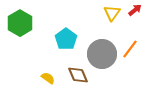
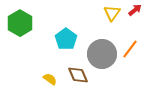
yellow semicircle: moved 2 px right, 1 px down
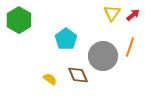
red arrow: moved 2 px left, 5 px down
green hexagon: moved 1 px left, 3 px up
orange line: moved 2 px up; rotated 18 degrees counterclockwise
gray circle: moved 1 px right, 2 px down
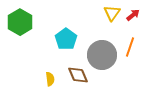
green hexagon: moved 1 px right, 2 px down
gray circle: moved 1 px left, 1 px up
yellow semicircle: rotated 48 degrees clockwise
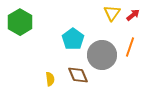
cyan pentagon: moved 7 px right
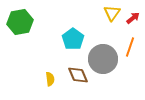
red arrow: moved 3 px down
green hexagon: rotated 20 degrees clockwise
gray circle: moved 1 px right, 4 px down
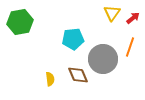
cyan pentagon: rotated 30 degrees clockwise
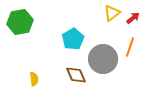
yellow triangle: rotated 18 degrees clockwise
cyan pentagon: rotated 25 degrees counterclockwise
brown diamond: moved 2 px left
yellow semicircle: moved 16 px left
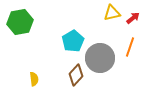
yellow triangle: rotated 24 degrees clockwise
cyan pentagon: moved 2 px down
gray circle: moved 3 px left, 1 px up
brown diamond: rotated 65 degrees clockwise
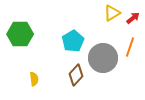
yellow triangle: rotated 18 degrees counterclockwise
green hexagon: moved 12 px down; rotated 10 degrees clockwise
gray circle: moved 3 px right
